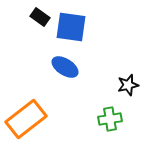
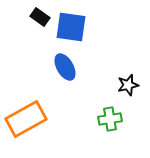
blue ellipse: rotated 28 degrees clockwise
orange rectangle: rotated 9 degrees clockwise
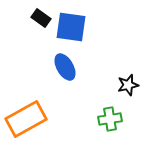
black rectangle: moved 1 px right, 1 px down
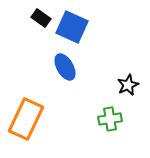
blue square: moved 1 px right; rotated 16 degrees clockwise
black star: rotated 10 degrees counterclockwise
orange rectangle: rotated 36 degrees counterclockwise
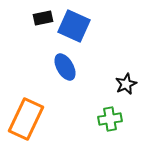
black rectangle: moved 2 px right; rotated 48 degrees counterclockwise
blue square: moved 2 px right, 1 px up
black star: moved 2 px left, 1 px up
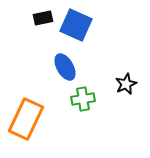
blue square: moved 2 px right, 1 px up
green cross: moved 27 px left, 20 px up
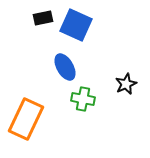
green cross: rotated 20 degrees clockwise
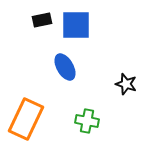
black rectangle: moved 1 px left, 2 px down
blue square: rotated 24 degrees counterclockwise
black star: rotated 30 degrees counterclockwise
green cross: moved 4 px right, 22 px down
